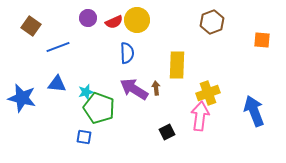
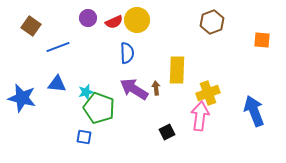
yellow rectangle: moved 5 px down
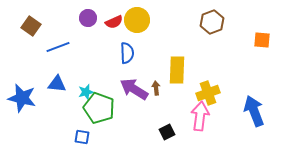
blue square: moved 2 px left
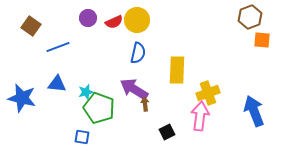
brown hexagon: moved 38 px right, 5 px up
blue semicircle: moved 11 px right; rotated 15 degrees clockwise
brown arrow: moved 11 px left, 16 px down
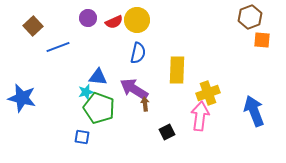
brown square: moved 2 px right; rotated 12 degrees clockwise
blue triangle: moved 41 px right, 7 px up
